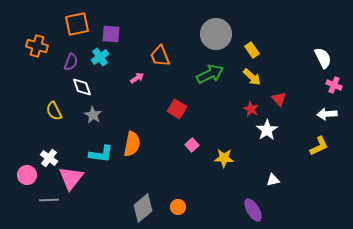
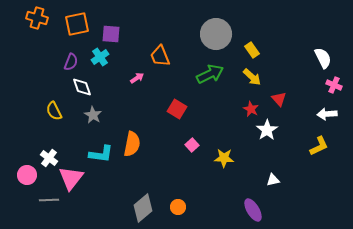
orange cross: moved 28 px up
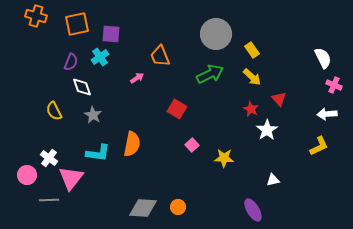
orange cross: moved 1 px left, 2 px up
cyan L-shape: moved 3 px left, 1 px up
gray diamond: rotated 44 degrees clockwise
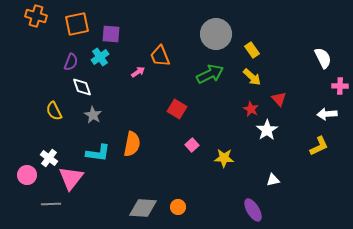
pink arrow: moved 1 px right, 6 px up
pink cross: moved 6 px right, 1 px down; rotated 21 degrees counterclockwise
gray line: moved 2 px right, 4 px down
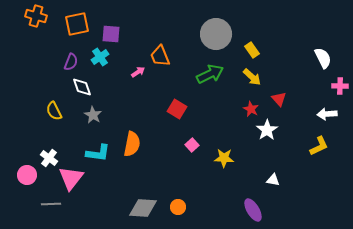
white triangle: rotated 24 degrees clockwise
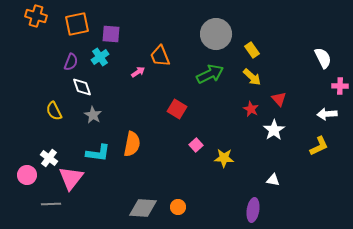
white star: moved 7 px right
pink square: moved 4 px right
purple ellipse: rotated 40 degrees clockwise
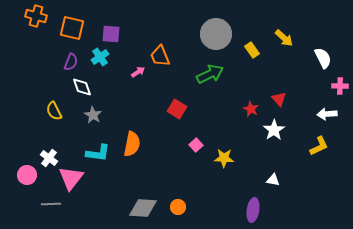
orange square: moved 5 px left, 4 px down; rotated 25 degrees clockwise
yellow arrow: moved 32 px right, 39 px up
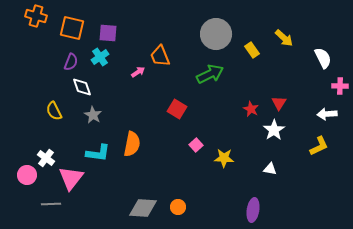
purple square: moved 3 px left, 1 px up
red triangle: moved 4 px down; rotated 14 degrees clockwise
white cross: moved 3 px left
white triangle: moved 3 px left, 11 px up
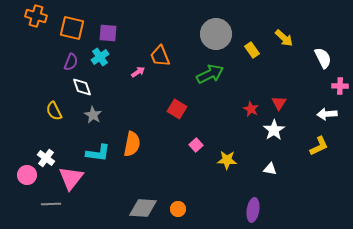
yellow star: moved 3 px right, 2 px down
orange circle: moved 2 px down
